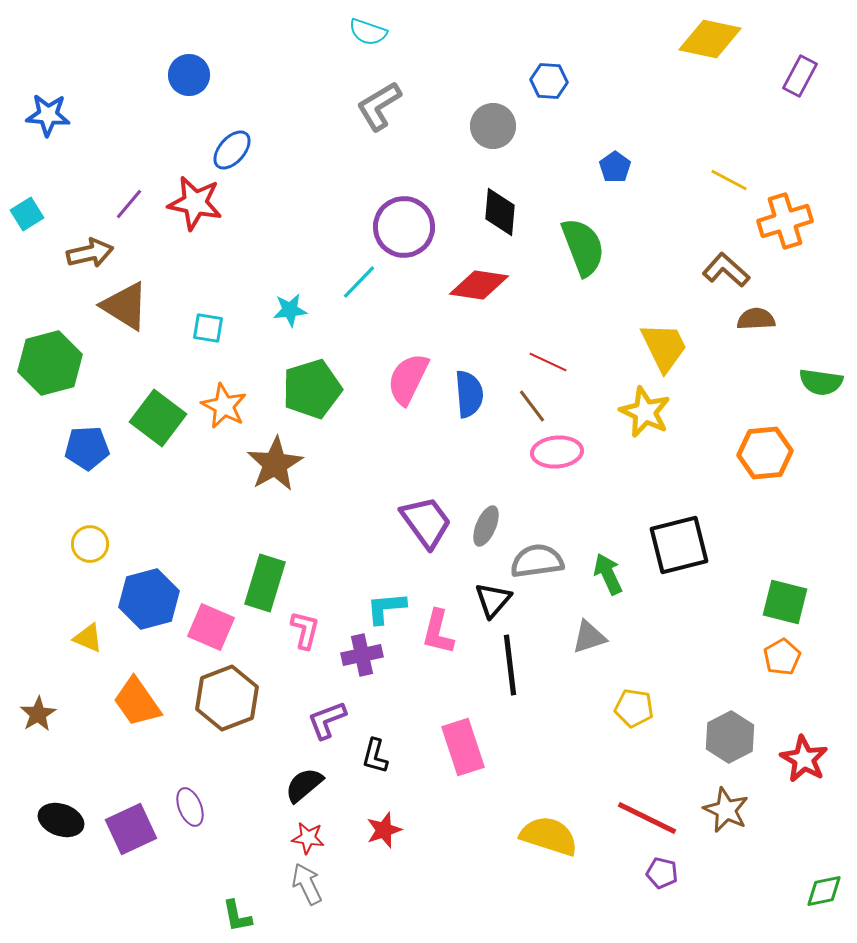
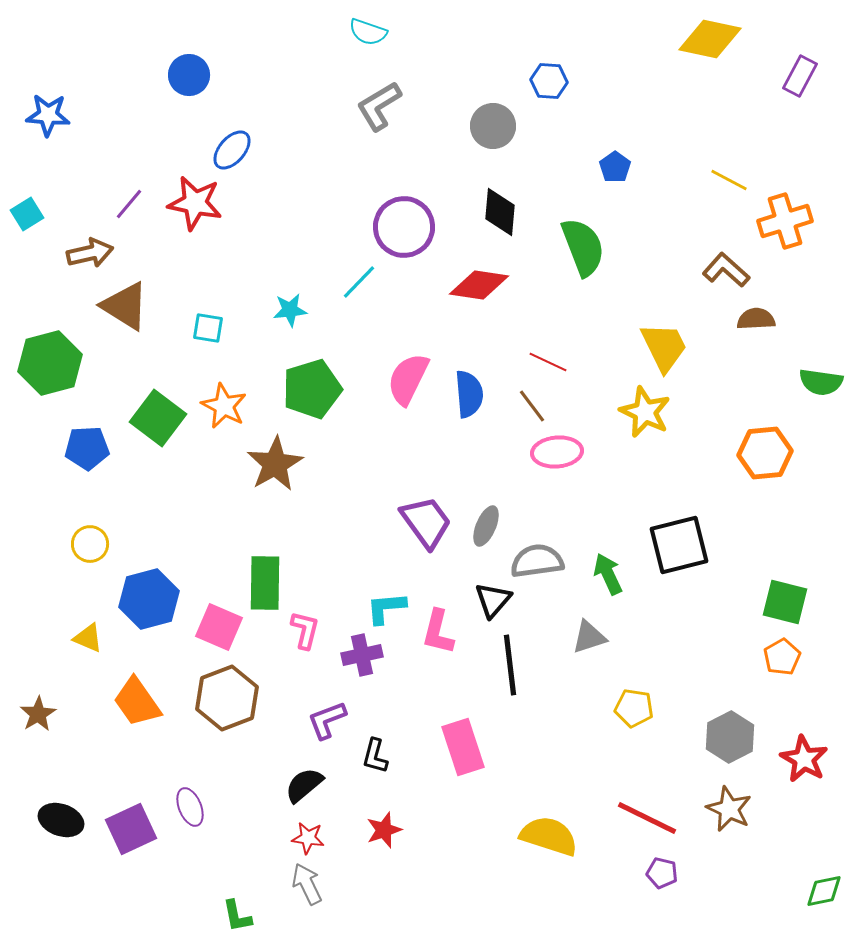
green rectangle at (265, 583): rotated 16 degrees counterclockwise
pink square at (211, 627): moved 8 px right
brown star at (726, 810): moved 3 px right, 1 px up
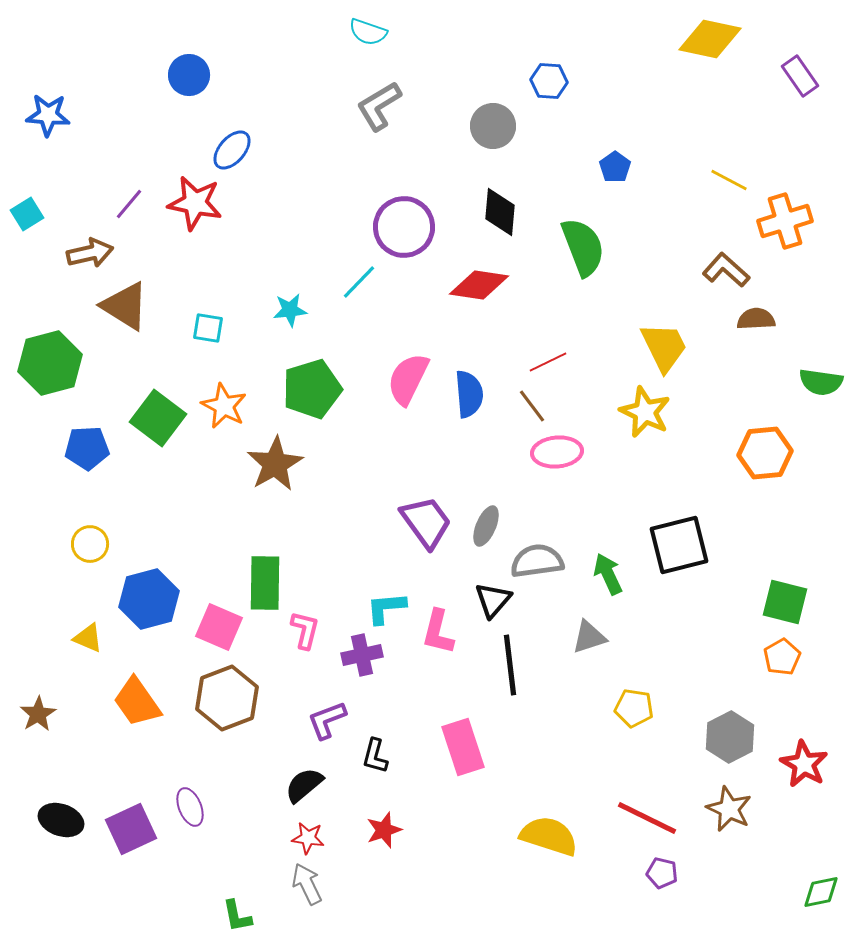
purple rectangle at (800, 76): rotated 63 degrees counterclockwise
red line at (548, 362): rotated 51 degrees counterclockwise
red star at (804, 759): moved 5 px down
green diamond at (824, 891): moved 3 px left, 1 px down
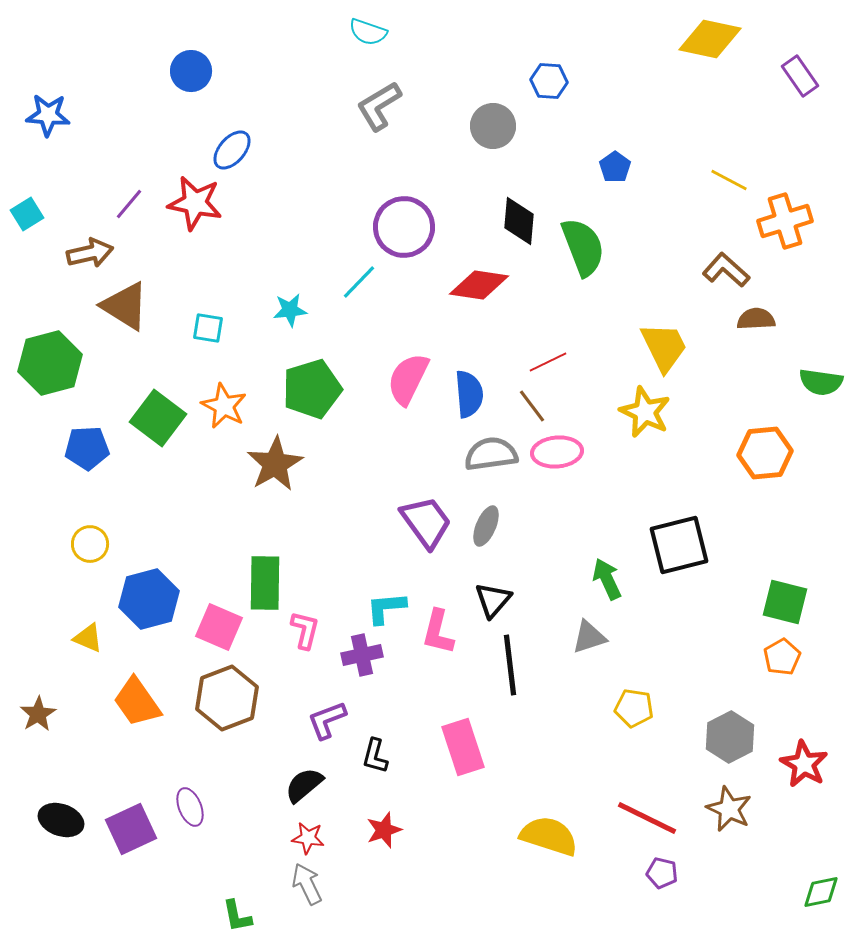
blue circle at (189, 75): moved 2 px right, 4 px up
black diamond at (500, 212): moved 19 px right, 9 px down
gray semicircle at (537, 561): moved 46 px left, 107 px up
green arrow at (608, 574): moved 1 px left, 5 px down
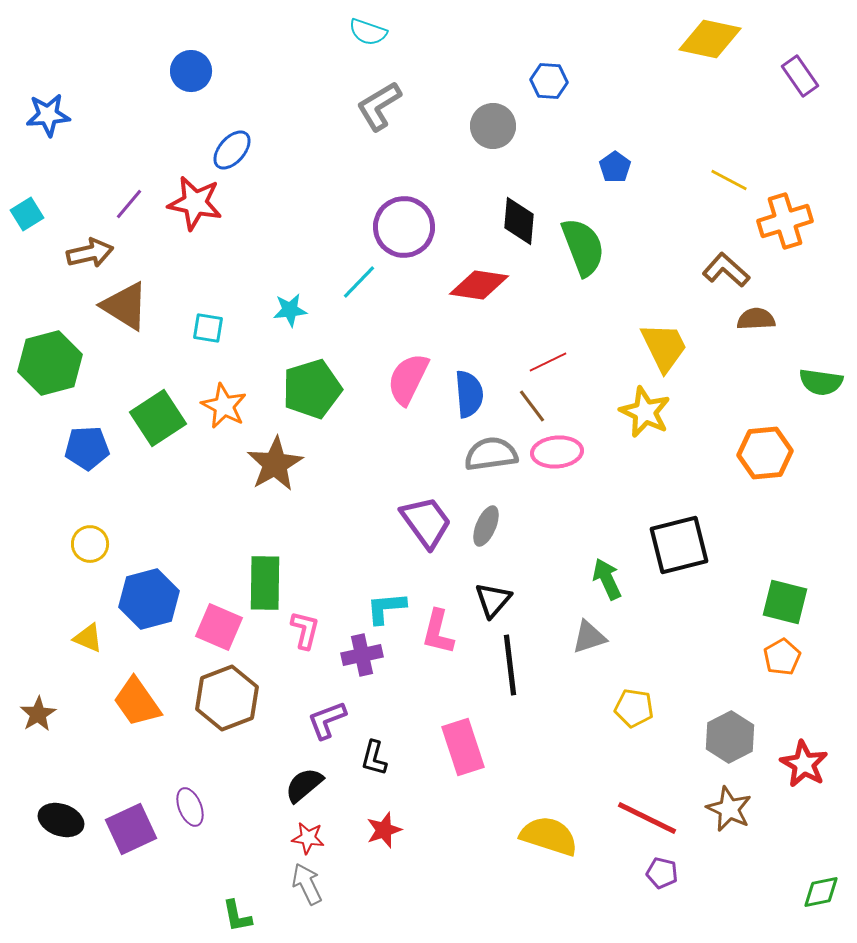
blue star at (48, 115): rotated 9 degrees counterclockwise
green square at (158, 418): rotated 20 degrees clockwise
black L-shape at (375, 756): moved 1 px left, 2 px down
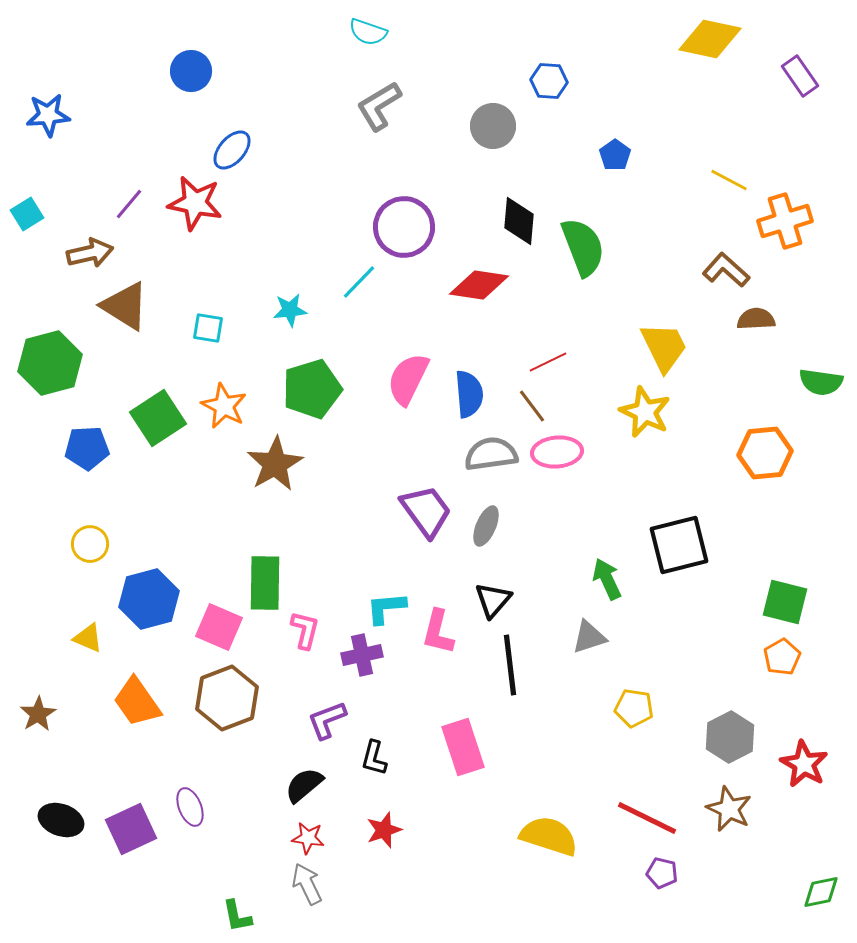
blue pentagon at (615, 167): moved 12 px up
purple trapezoid at (426, 522): moved 11 px up
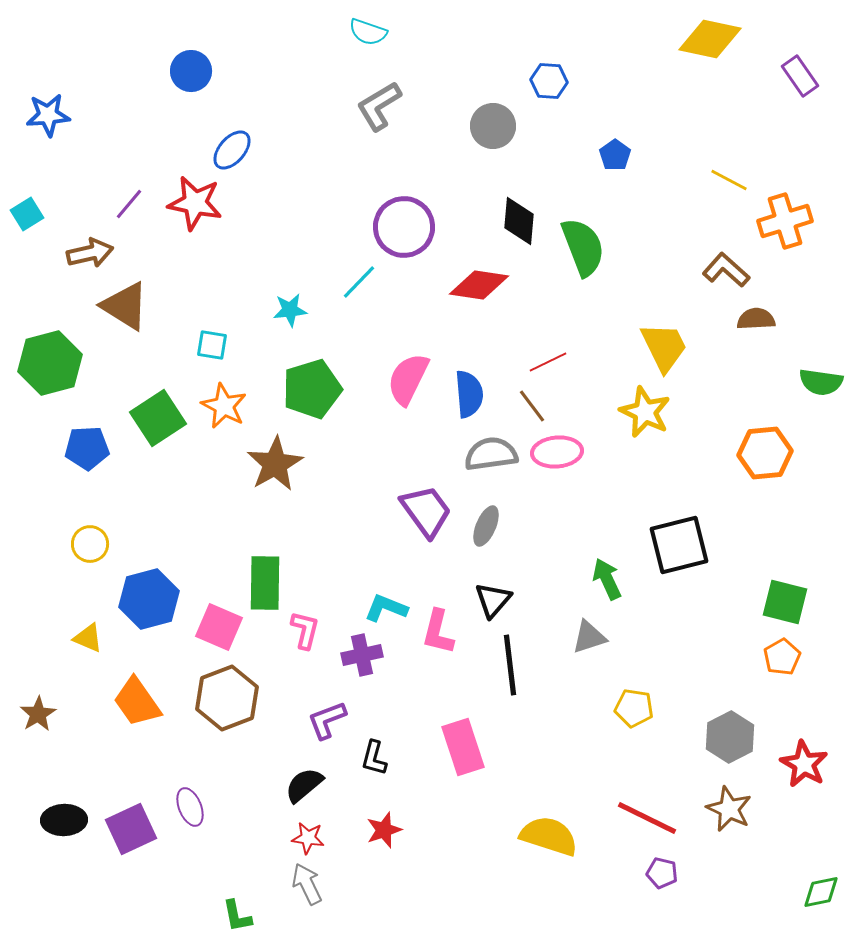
cyan square at (208, 328): moved 4 px right, 17 px down
cyan L-shape at (386, 608): rotated 27 degrees clockwise
black ellipse at (61, 820): moved 3 px right; rotated 21 degrees counterclockwise
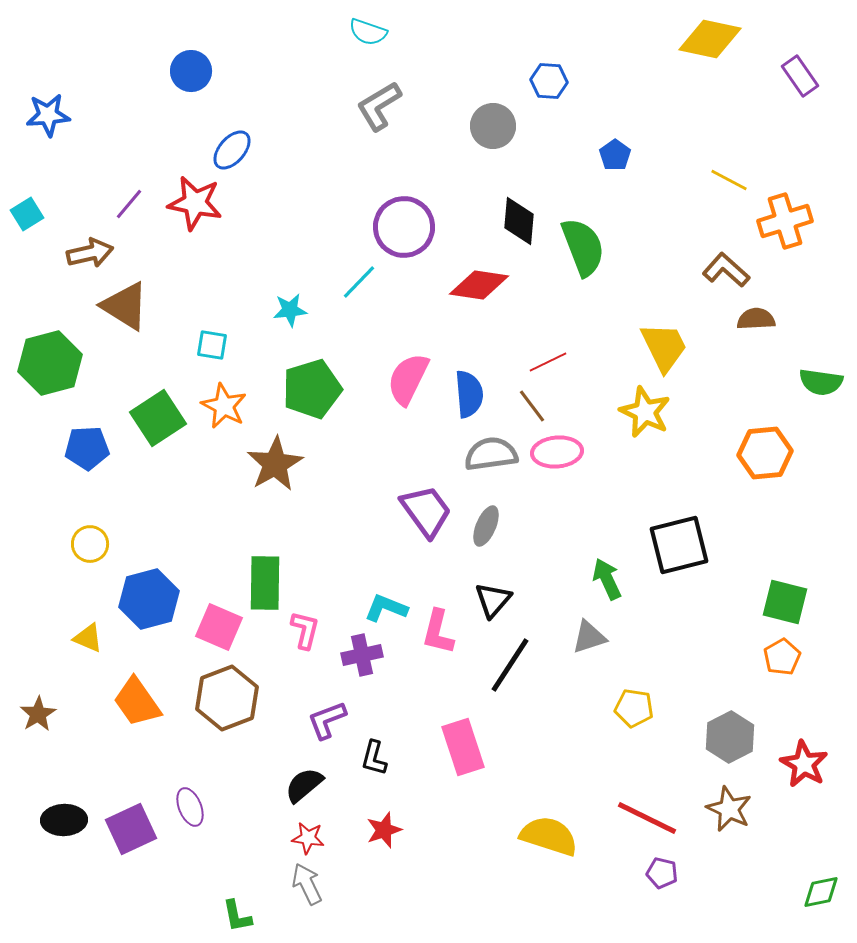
black line at (510, 665): rotated 40 degrees clockwise
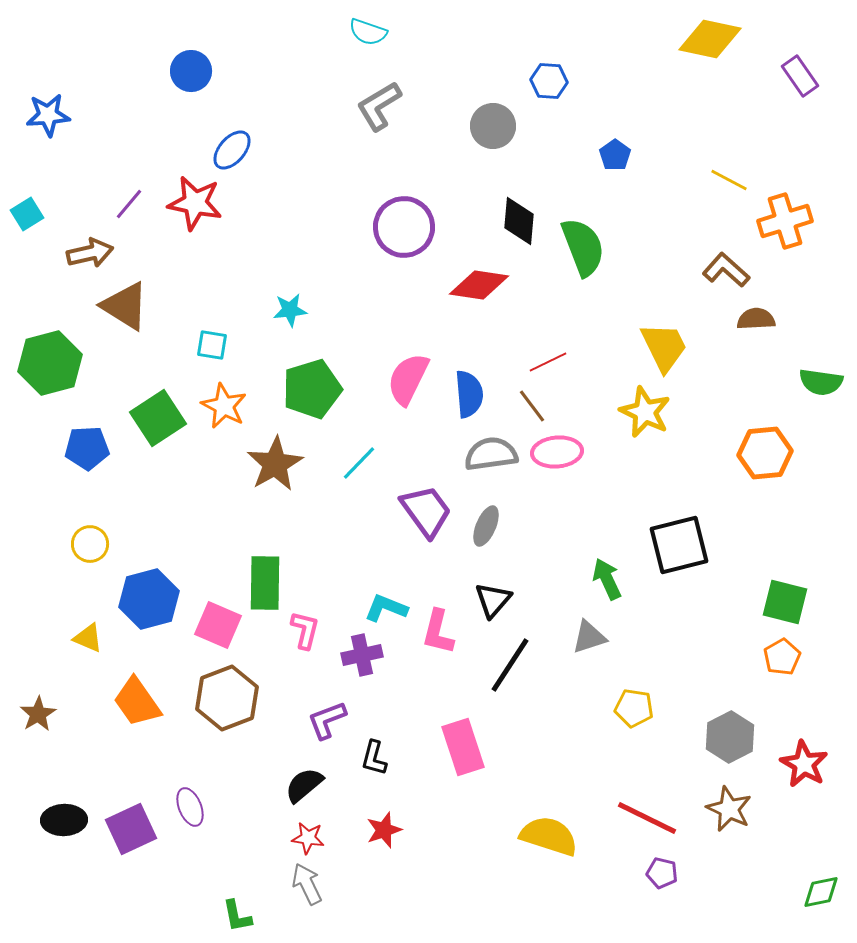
cyan line at (359, 282): moved 181 px down
pink square at (219, 627): moved 1 px left, 2 px up
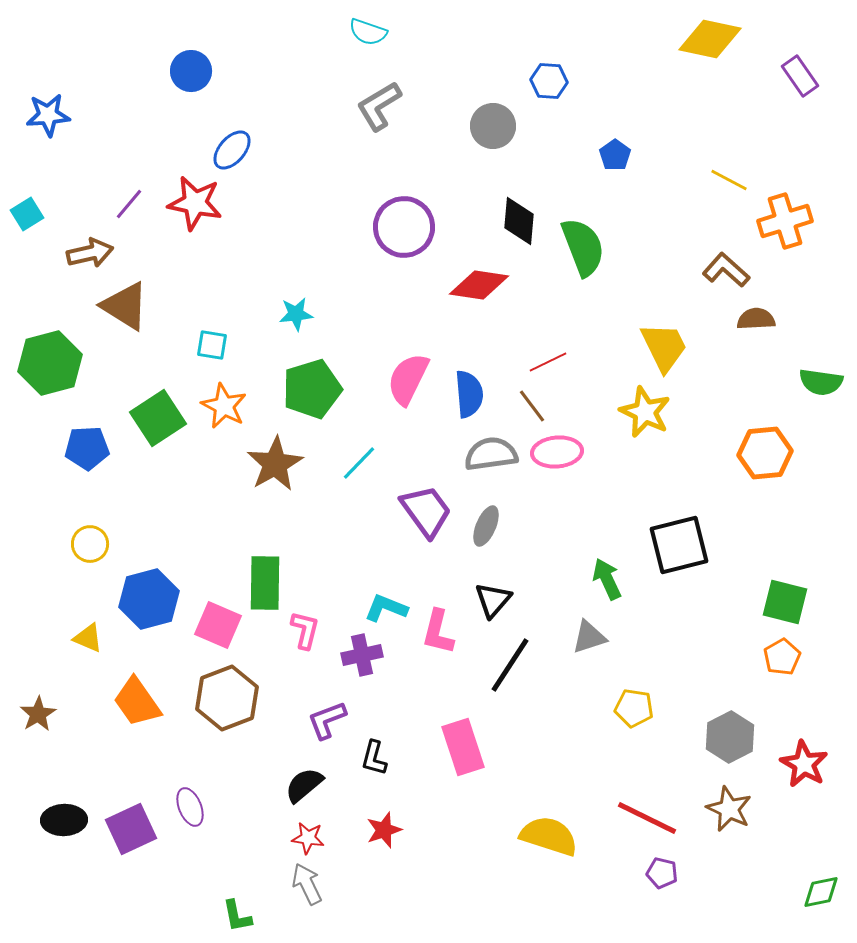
cyan star at (290, 310): moved 6 px right, 4 px down
